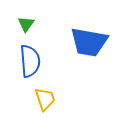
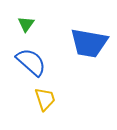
blue trapezoid: moved 1 px down
blue semicircle: moved 1 px right, 1 px down; rotated 44 degrees counterclockwise
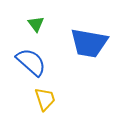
green triangle: moved 10 px right; rotated 12 degrees counterclockwise
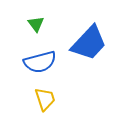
blue trapezoid: rotated 57 degrees counterclockwise
blue semicircle: moved 9 px right; rotated 124 degrees clockwise
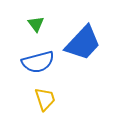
blue trapezoid: moved 6 px left
blue semicircle: moved 2 px left
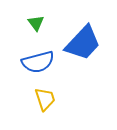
green triangle: moved 1 px up
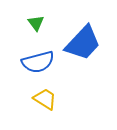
yellow trapezoid: rotated 40 degrees counterclockwise
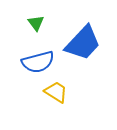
yellow trapezoid: moved 11 px right, 7 px up
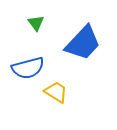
blue semicircle: moved 10 px left, 6 px down
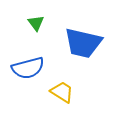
blue trapezoid: rotated 60 degrees clockwise
yellow trapezoid: moved 6 px right
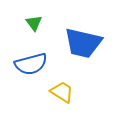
green triangle: moved 2 px left
blue semicircle: moved 3 px right, 4 px up
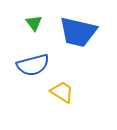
blue trapezoid: moved 5 px left, 11 px up
blue semicircle: moved 2 px right, 1 px down
